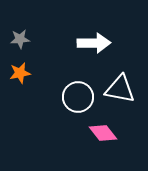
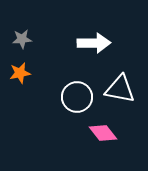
gray star: moved 2 px right
white circle: moved 1 px left
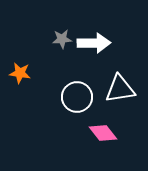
gray star: moved 40 px right
orange star: rotated 20 degrees clockwise
white triangle: rotated 20 degrees counterclockwise
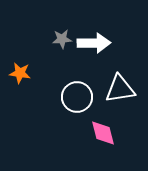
pink diamond: rotated 24 degrees clockwise
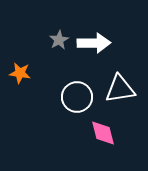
gray star: moved 3 px left, 1 px down; rotated 24 degrees counterclockwise
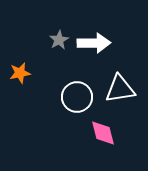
orange star: rotated 20 degrees counterclockwise
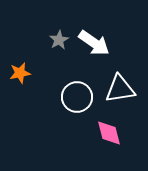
white arrow: rotated 36 degrees clockwise
pink diamond: moved 6 px right
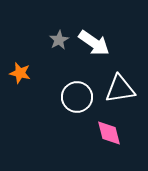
orange star: rotated 25 degrees clockwise
